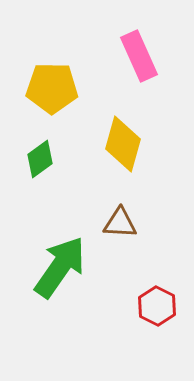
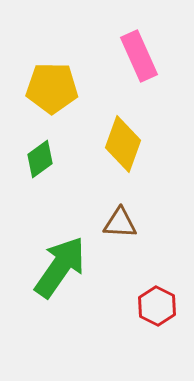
yellow diamond: rotated 4 degrees clockwise
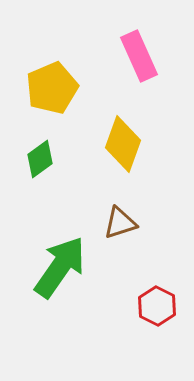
yellow pentagon: rotated 24 degrees counterclockwise
brown triangle: rotated 21 degrees counterclockwise
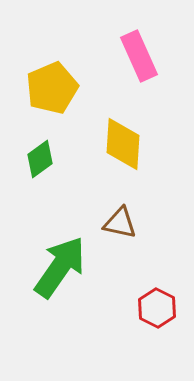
yellow diamond: rotated 16 degrees counterclockwise
brown triangle: rotated 30 degrees clockwise
red hexagon: moved 2 px down
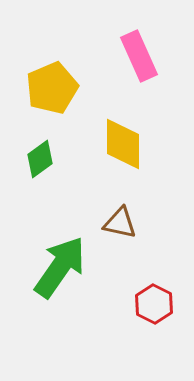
yellow diamond: rotated 4 degrees counterclockwise
red hexagon: moved 3 px left, 4 px up
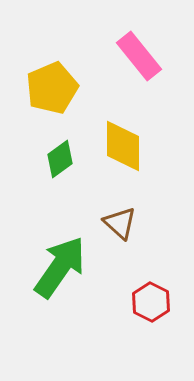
pink rectangle: rotated 15 degrees counterclockwise
yellow diamond: moved 2 px down
green diamond: moved 20 px right
brown triangle: rotated 30 degrees clockwise
red hexagon: moved 3 px left, 2 px up
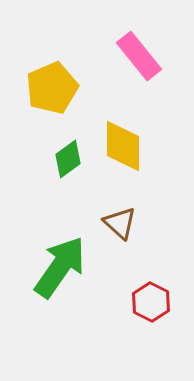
green diamond: moved 8 px right
